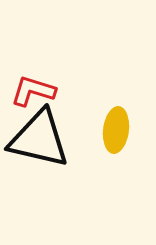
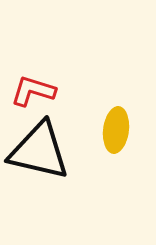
black triangle: moved 12 px down
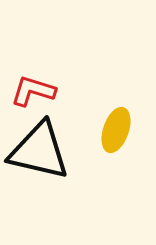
yellow ellipse: rotated 12 degrees clockwise
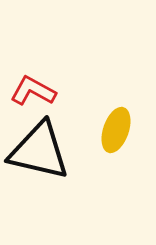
red L-shape: rotated 12 degrees clockwise
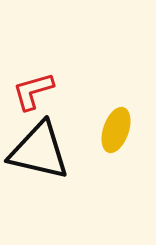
red L-shape: rotated 45 degrees counterclockwise
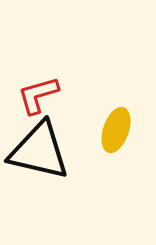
red L-shape: moved 5 px right, 4 px down
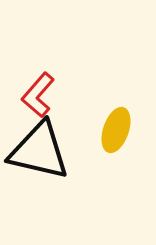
red L-shape: rotated 33 degrees counterclockwise
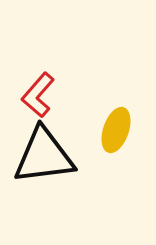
black triangle: moved 5 px right, 5 px down; rotated 20 degrees counterclockwise
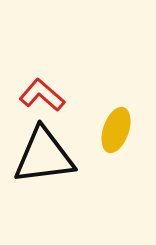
red L-shape: moved 4 px right; rotated 90 degrees clockwise
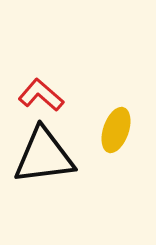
red L-shape: moved 1 px left
